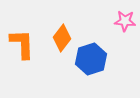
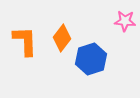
orange L-shape: moved 3 px right, 3 px up
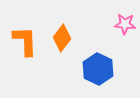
pink star: moved 3 px down
blue hexagon: moved 7 px right, 10 px down; rotated 16 degrees counterclockwise
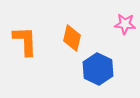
orange diamond: moved 10 px right; rotated 24 degrees counterclockwise
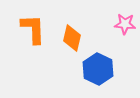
orange L-shape: moved 8 px right, 12 px up
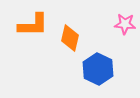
orange L-shape: moved 4 px up; rotated 92 degrees clockwise
orange diamond: moved 2 px left
